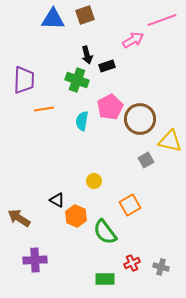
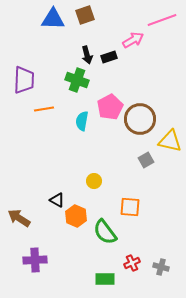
black rectangle: moved 2 px right, 9 px up
orange square: moved 2 px down; rotated 35 degrees clockwise
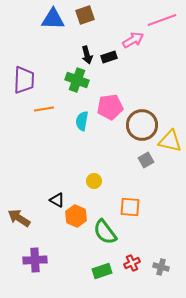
pink pentagon: rotated 20 degrees clockwise
brown circle: moved 2 px right, 6 px down
green rectangle: moved 3 px left, 8 px up; rotated 18 degrees counterclockwise
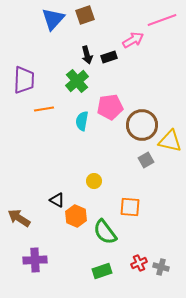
blue triangle: rotated 50 degrees counterclockwise
green cross: moved 1 px down; rotated 30 degrees clockwise
red cross: moved 7 px right
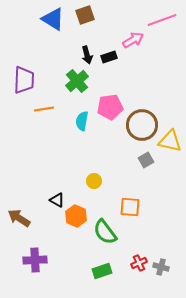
blue triangle: rotated 40 degrees counterclockwise
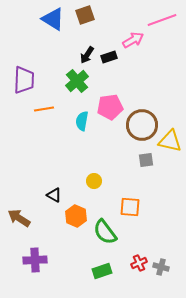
black arrow: rotated 48 degrees clockwise
gray square: rotated 21 degrees clockwise
black triangle: moved 3 px left, 5 px up
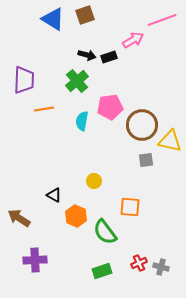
black arrow: rotated 108 degrees counterclockwise
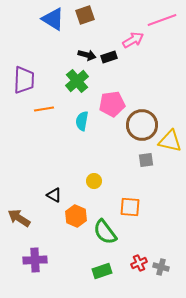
pink pentagon: moved 2 px right, 3 px up
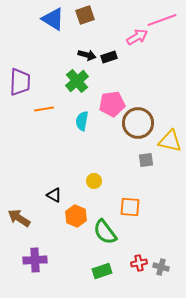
pink arrow: moved 4 px right, 3 px up
purple trapezoid: moved 4 px left, 2 px down
brown circle: moved 4 px left, 2 px up
red cross: rotated 14 degrees clockwise
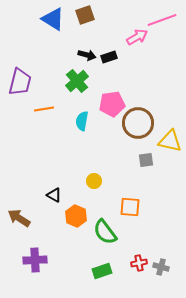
purple trapezoid: rotated 12 degrees clockwise
